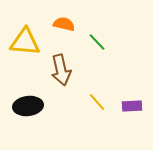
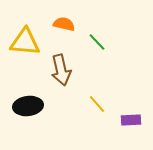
yellow line: moved 2 px down
purple rectangle: moved 1 px left, 14 px down
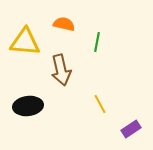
green line: rotated 54 degrees clockwise
yellow line: moved 3 px right; rotated 12 degrees clockwise
purple rectangle: moved 9 px down; rotated 30 degrees counterclockwise
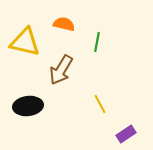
yellow triangle: rotated 8 degrees clockwise
brown arrow: rotated 44 degrees clockwise
purple rectangle: moved 5 px left, 5 px down
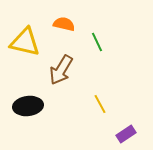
green line: rotated 36 degrees counterclockwise
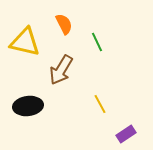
orange semicircle: rotated 50 degrees clockwise
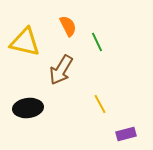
orange semicircle: moved 4 px right, 2 px down
black ellipse: moved 2 px down
purple rectangle: rotated 18 degrees clockwise
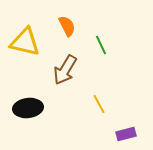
orange semicircle: moved 1 px left
green line: moved 4 px right, 3 px down
brown arrow: moved 4 px right
yellow line: moved 1 px left
